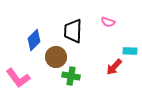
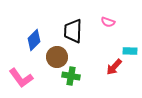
brown circle: moved 1 px right
pink L-shape: moved 3 px right
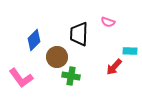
black trapezoid: moved 6 px right, 3 px down
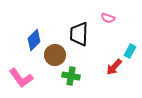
pink semicircle: moved 4 px up
cyan rectangle: rotated 64 degrees counterclockwise
brown circle: moved 2 px left, 2 px up
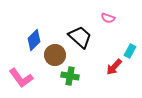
black trapezoid: moved 1 px right, 3 px down; rotated 130 degrees clockwise
green cross: moved 1 px left
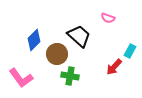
black trapezoid: moved 1 px left, 1 px up
brown circle: moved 2 px right, 1 px up
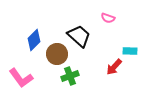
cyan rectangle: rotated 64 degrees clockwise
green cross: rotated 30 degrees counterclockwise
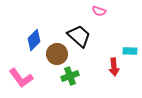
pink semicircle: moved 9 px left, 7 px up
red arrow: rotated 48 degrees counterclockwise
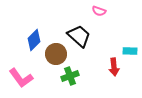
brown circle: moved 1 px left
